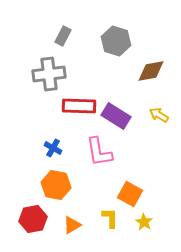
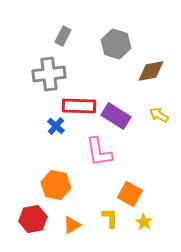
gray hexagon: moved 3 px down
blue cross: moved 3 px right, 22 px up; rotated 12 degrees clockwise
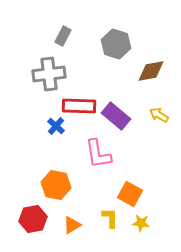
purple rectangle: rotated 8 degrees clockwise
pink L-shape: moved 1 px left, 2 px down
yellow star: moved 3 px left, 1 px down; rotated 24 degrees counterclockwise
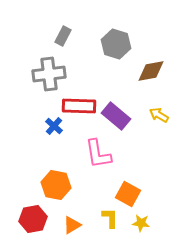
blue cross: moved 2 px left
orange square: moved 2 px left
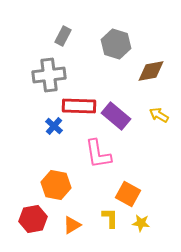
gray cross: moved 1 px down
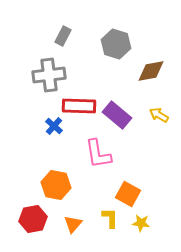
purple rectangle: moved 1 px right, 1 px up
orange triangle: moved 1 px right, 1 px up; rotated 18 degrees counterclockwise
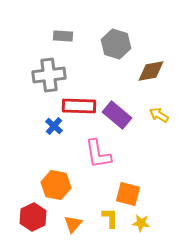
gray rectangle: rotated 66 degrees clockwise
orange square: rotated 15 degrees counterclockwise
red hexagon: moved 2 px up; rotated 16 degrees counterclockwise
